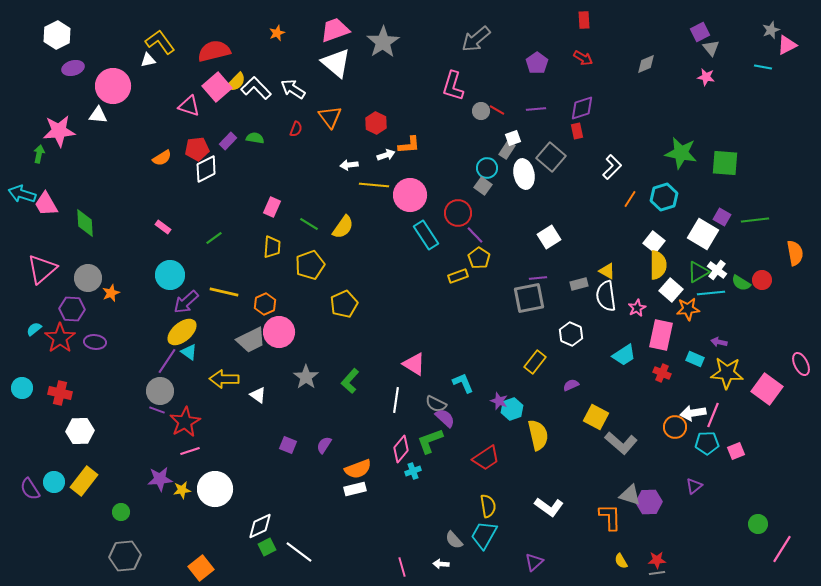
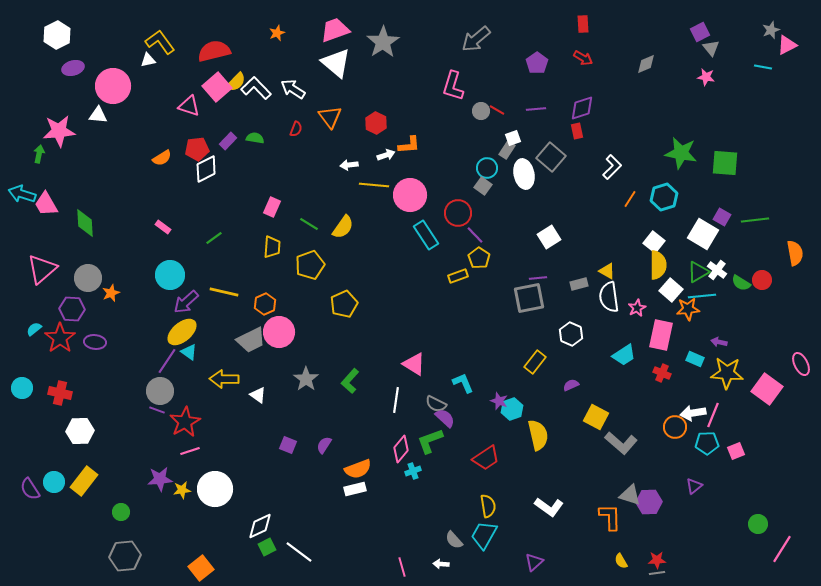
red rectangle at (584, 20): moved 1 px left, 4 px down
cyan line at (711, 293): moved 9 px left, 3 px down
white semicircle at (606, 296): moved 3 px right, 1 px down
gray star at (306, 377): moved 2 px down
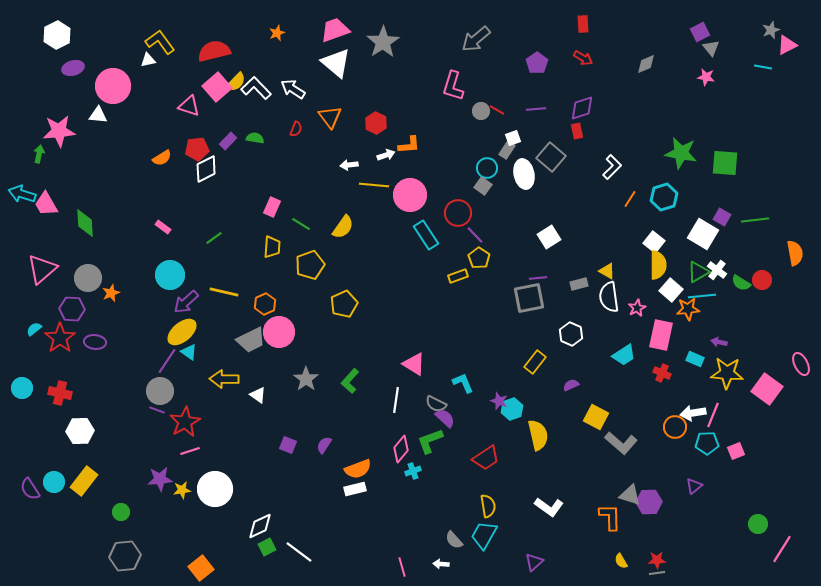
green line at (309, 224): moved 8 px left
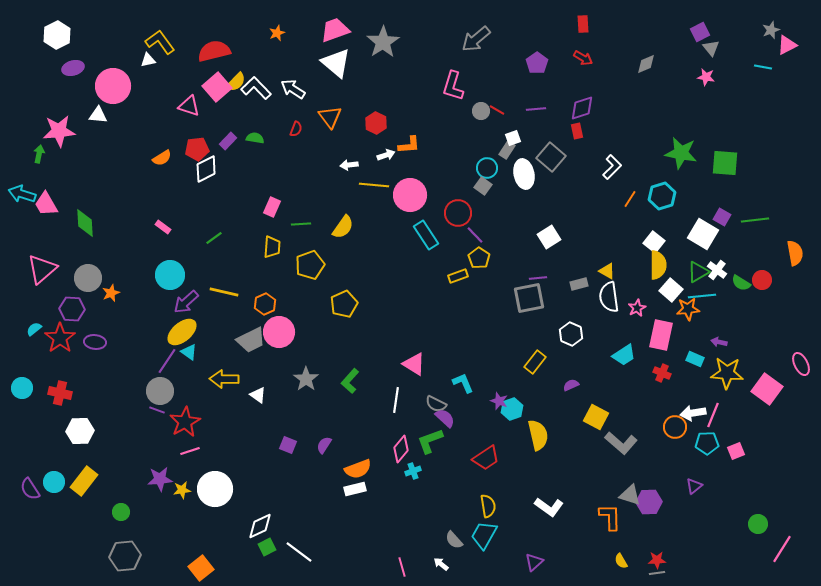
cyan hexagon at (664, 197): moved 2 px left, 1 px up
green line at (301, 224): rotated 36 degrees counterclockwise
white arrow at (441, 564): rotated 35 degrees clockwise
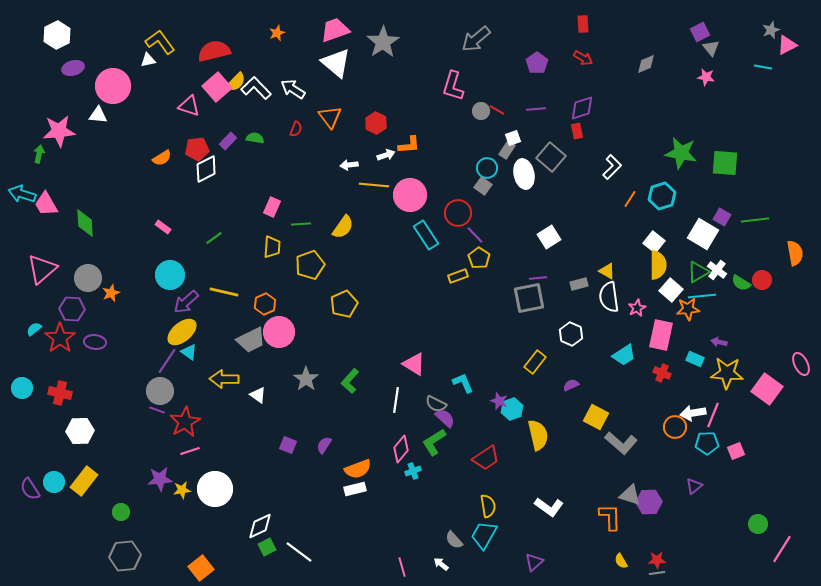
green L-shape at (430, 441): moved 4 px right, 1 px down; rotated 12 degrees counterclockwise
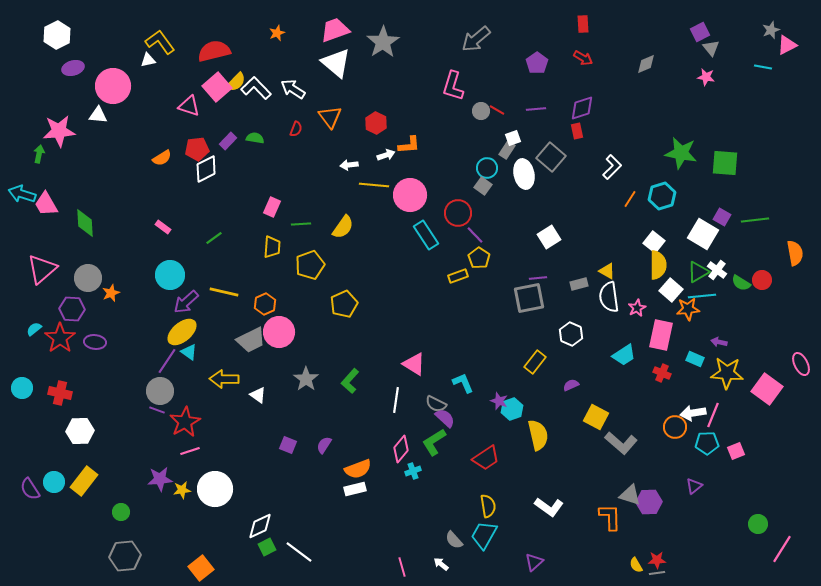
yellow semicircle at (621, 561): moved 15 px right, 4 px down
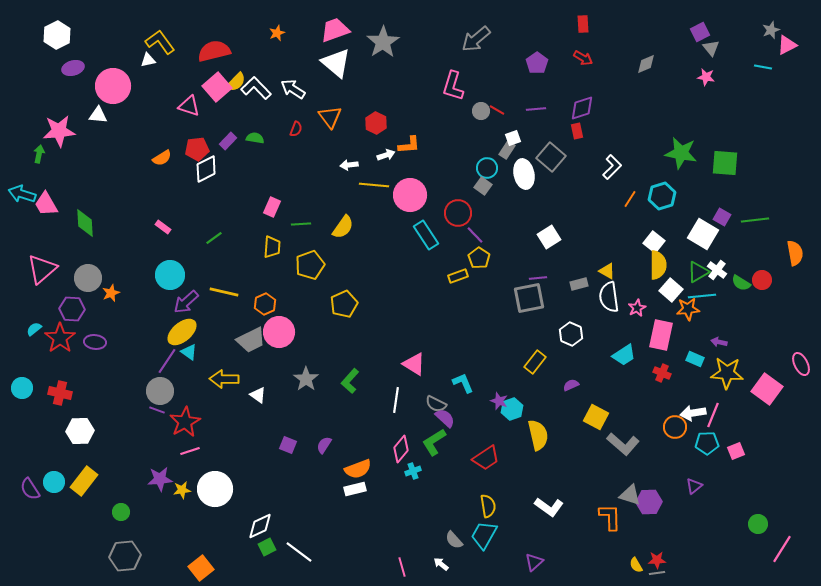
gray L-shape at (621, 443): moved 2 px right, 1 px down
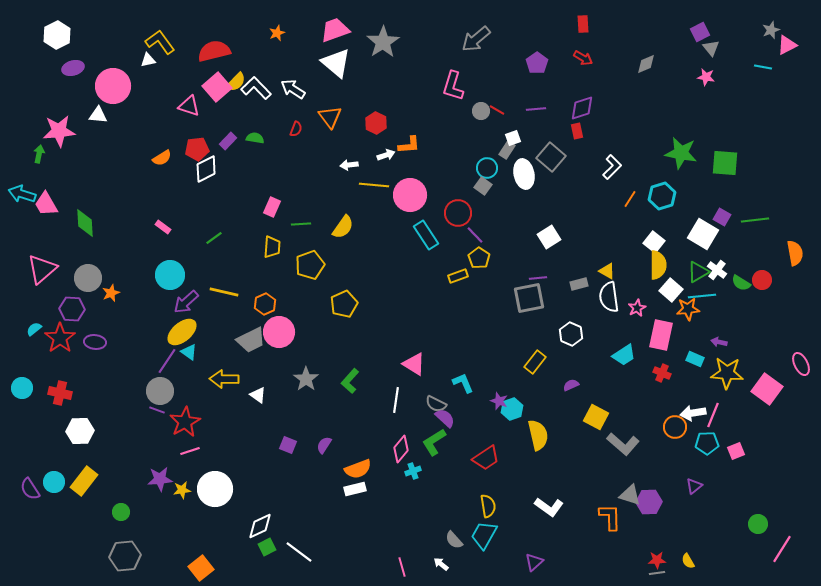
yellow semicircle at (636, 565): moved 52 px right, 4 px up
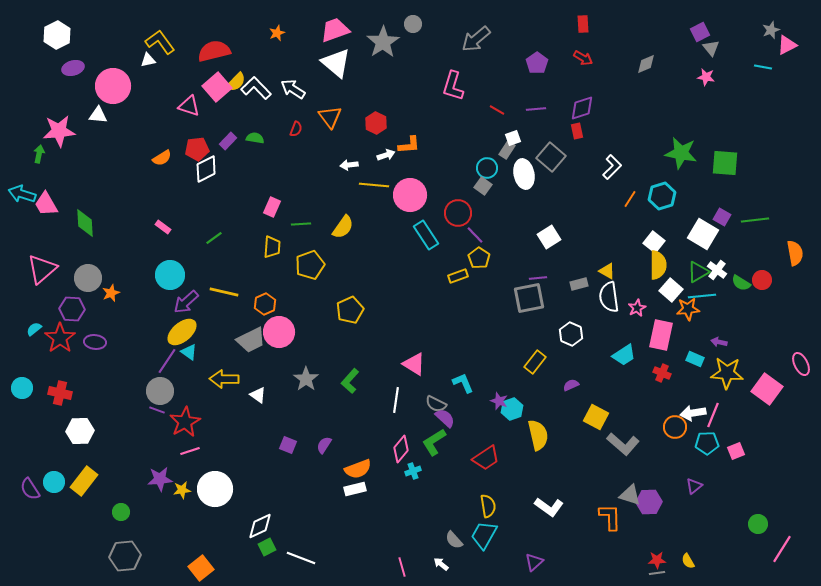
gray circle at (481, 111): moved 68 px left, 87 px up
yellow pentagon at (344, 304): moved 6 px right, 6 px down
white line at (299, 552): moved 2 px right, 6 px down; rotated 16 degrees counterclockwise
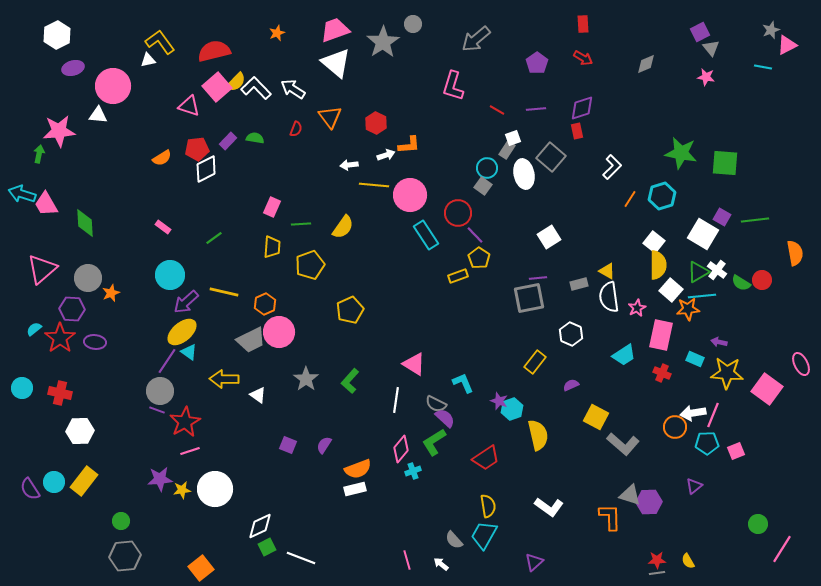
green circle at (121, 512): moved 9 px down
pink line at (402, 567): moved 5 px right, 7 px up
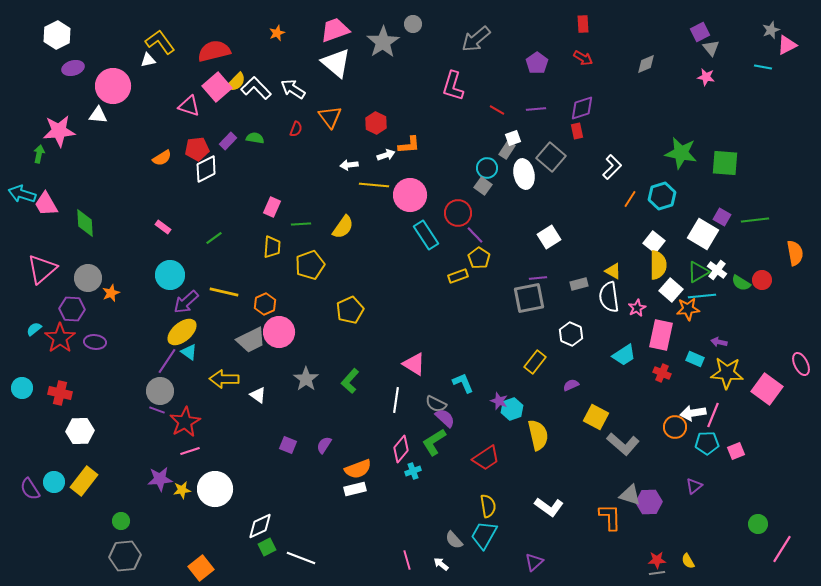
yellow triangle at (607, 271): moved 6 px right
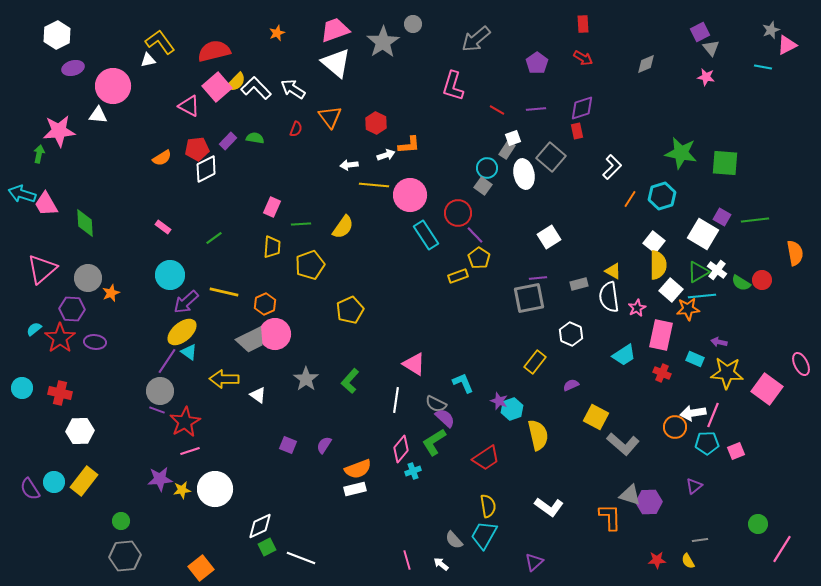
pink triangle at (189, 106): rotated 10 degrees clockwise
pink circle at (279, 332): moved 4 px left, 2 px down
gray line at (657, 573): moved 43 px right, 33 px up
